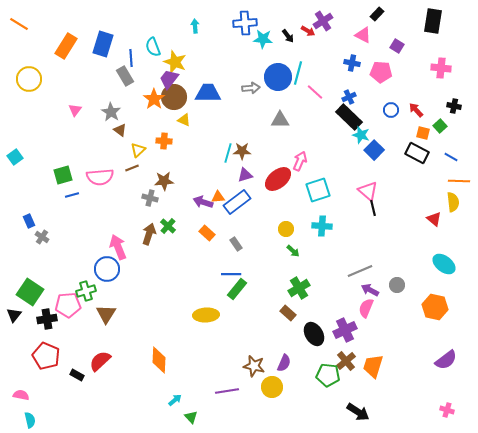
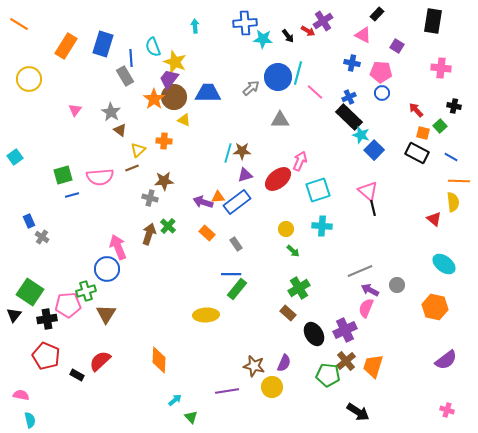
gray arrow at (251, 88): rotated 36 degrees counterclockwise
blue circle at (391, 110): moved 9 px left, 17 px up
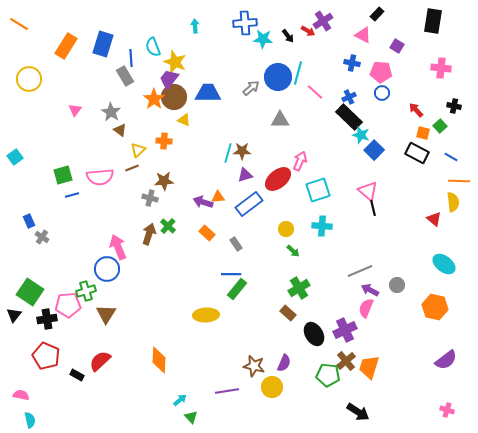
blue rectangle at (237, 202): moved 12 px right, 2 px down
orange trapezoid at (373, 366): moved 4 px left, 1 px down
cyan arrow at (175, 400): moved 5 px right
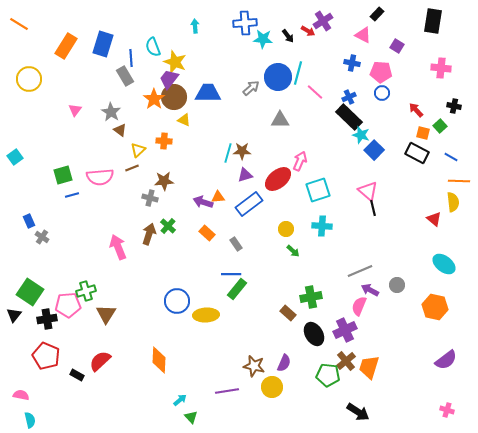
blue circle at (107, 269): moved 70 px right, 32 px down
green cross at (299, 288): moved 12 px right, 9 px down; rotated 20 degrees clockwise
pink semicircle at (366, 308): moved 7 px left, 2 px up
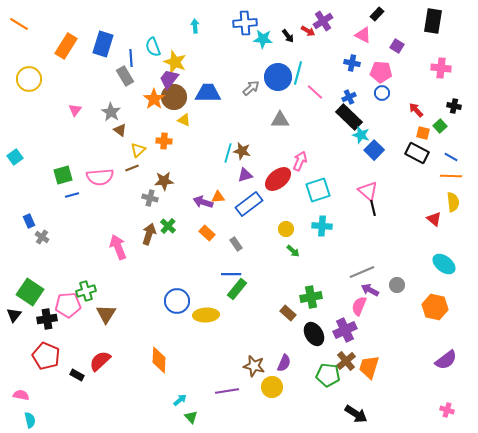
brown star at (242, 151): rotated 12 degrees clockwise
orange line at (459, 181): moved 8 px left, 5 px up
gray line at (360, 271): moved 2 px right, 1 px down
black arrow at (358, 412): moved 2 px left, 2 px down
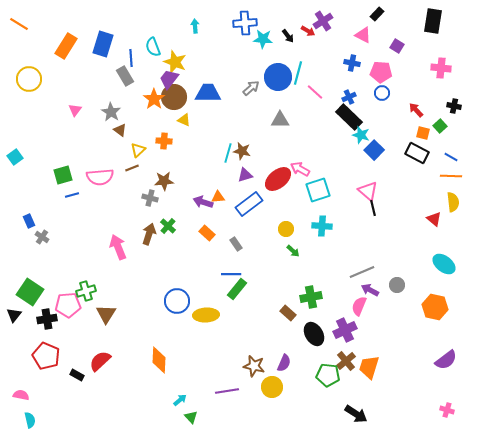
pink arrow at (300, 161): moved 8 px down; rotated 84 degrees counterclockwise
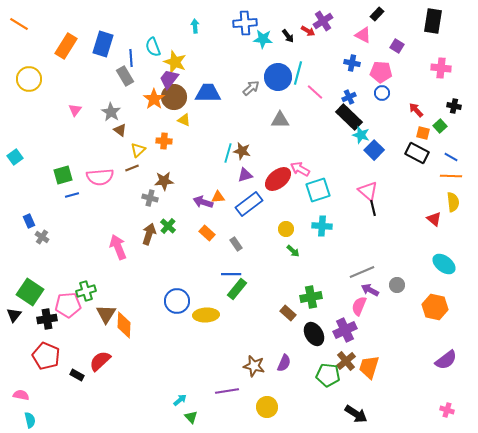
orange diamond at (159, 360): moved 35 px left, 35 px up
yellow circle at (272, 387): moved 5 px left, 20 px down
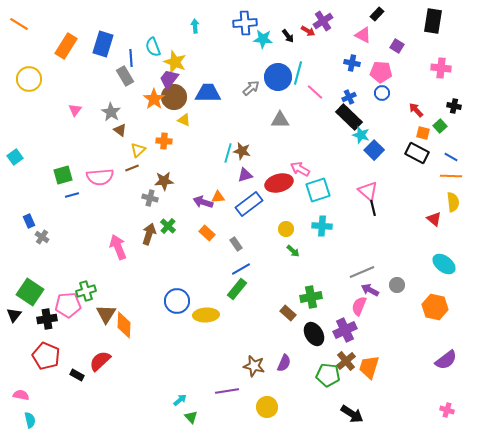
red ellipse at (278, 179): moved 1 px right, 4 px down; rotated 24 degrees clockwise
blue line at (231, 274): moved 10 px right, 5 px up; rotated 30 degrees counterclockwise
black arrow at (356, 414): moved 4 px left
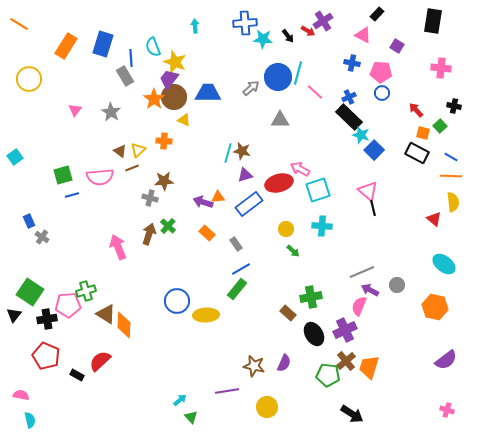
brown triangle at (120, 130): moved 21 px down
brown triangle at (106, 314): rotated 30 degrees counterclockwise
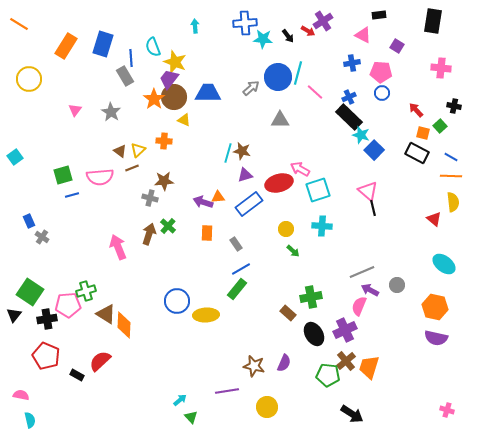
black rectangle at (377, 14): moved 2 px right, 1 px down; rotated 40 degrees clockwise
blue cross at (352, 63): rotated 21 degrees counterclockwise
orange rectangle at (207, 233): rotated 49 degrees clockwise
purple semicircle at (446, 360): moved 10 px left, 22 px up; rotated 50 degrees clockwise
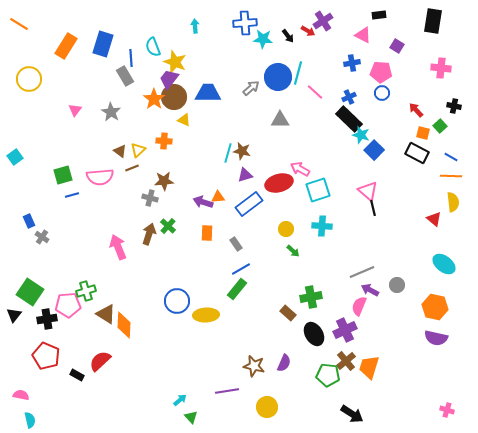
black rectangle at (349, 117): moved 2 px down
